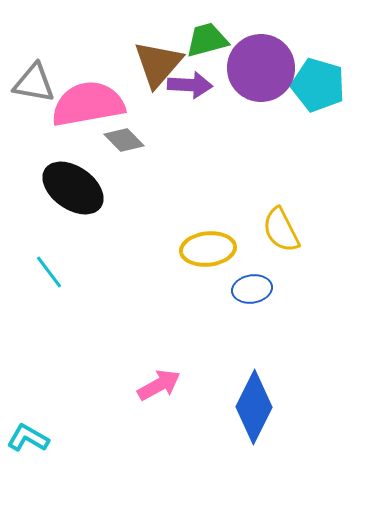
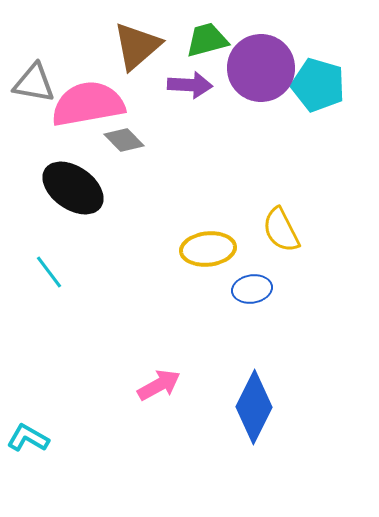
brown triangle: moved 21 px left, 18 px up; rotated 8 degrees clockwise
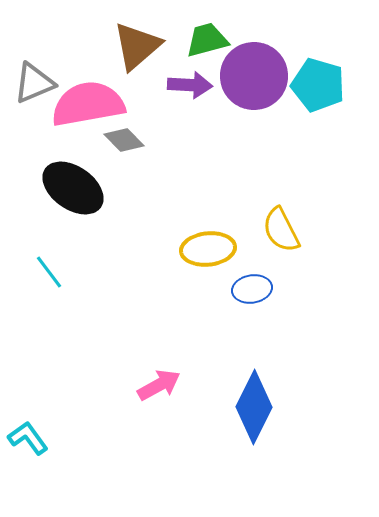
purple circle: moved 7 px left, 8 px down
gray triangle: rotated 33 degrees counterclockwise
cyan L-shape: rotated 24 degrees clockwise
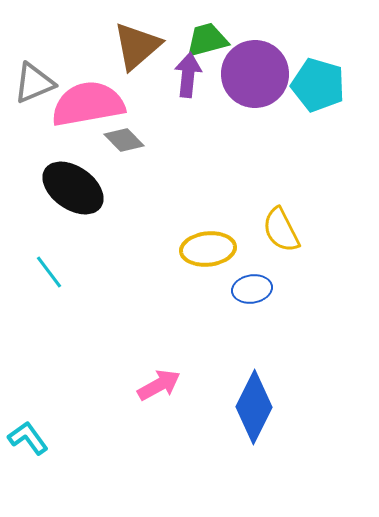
purple circle: moved 1 px right, 2 px up
purple arrow: moved 2 px left, 10 px up; rotated 87 degrees counterclockwise
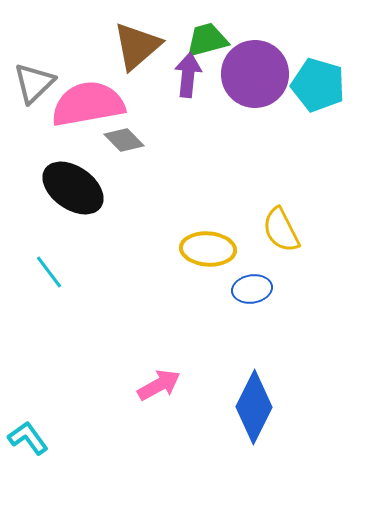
gray triangle: rotated 21 degrees counterclockwise
yellow ellipse: rotated 10 degrees clockwise
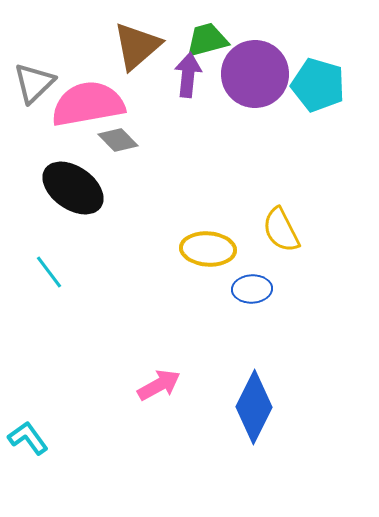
gray diamond: moved 6 px left
blue ellipse: rotated 6 degrees clockwise
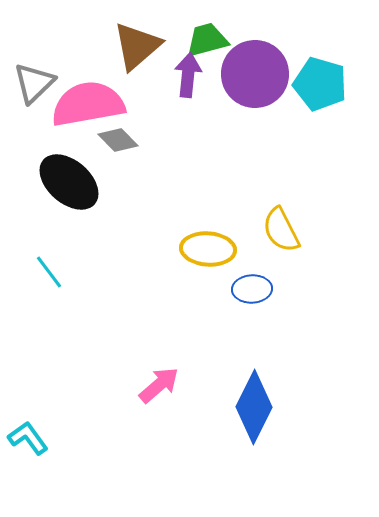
cyan pentagon: moved 2 px right, 1 px up
black ellipse: moved 4 px left, 6 px up; rotated 6 degrees clockwise
pink arrow: rotated 12 degrees counterclockwise
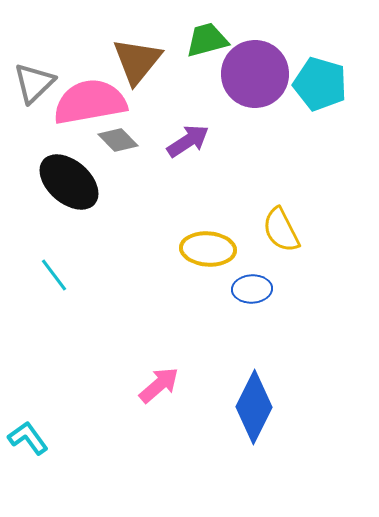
brown triangle: moved 15 px down; rotated 10 degrees counterclockwise
purple arrow: moved 66 px down; rotated 51 degrees clockwise
pink semicircle: moved 2 px right, 2 px up
cyan line: moved 5 px right, 3 px down
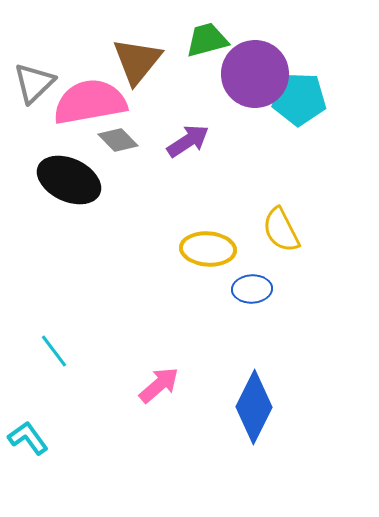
cyan pentagon: moved 21 px left, 15 px down; rotated 14 degrees counterclockwise
black ellipse: moved 2 px up; rotated 16 degrees counterclockwise
cyan line: moved 76 px down
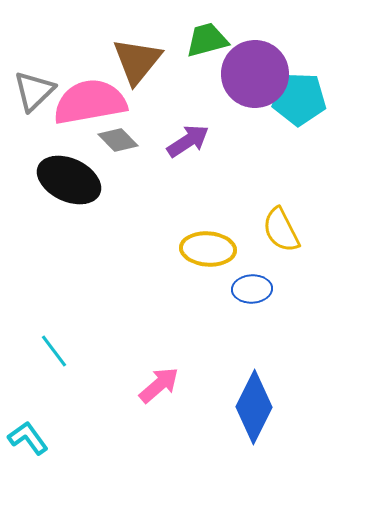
gray triangle: moved 8 px down
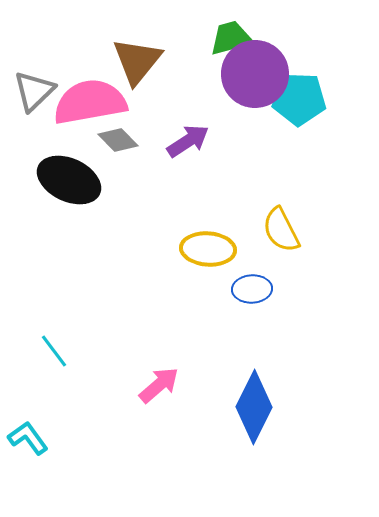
green trapezoid: moved 24 px right, 2 px up
